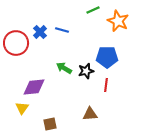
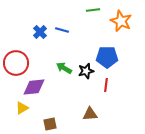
green line: rotated 16 degrees clockwise
orange star: moved 3 px right
red circle: moved 20 px down
yellow triangle: rotated 24 degrees clockwise
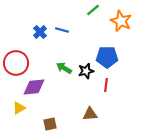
green line: rotated 32 degrees counterclockwise
yellow triangle: moved 3 px left
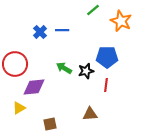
blue line: rotated 16 degrees counterclockwise
red circle: moved 1 px left, 1 px down
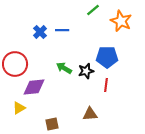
brown square: moved 2 px right
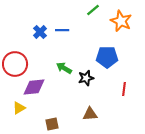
black star: moved 7 px down
red line: moved 18 px right, 4 px down
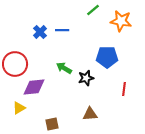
orange star: rotated 15 degrees counterclockwise
